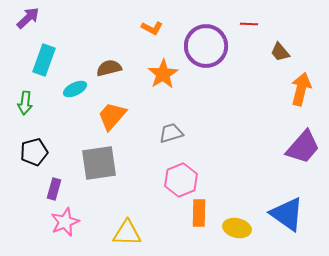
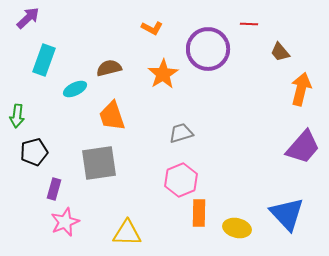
purple circle: moved 2 px right, 3 px down
green arrow: moved 8 px left, 13 px down
orange trapezoid: rotated 60 degrees counterclockwise
gray trapezoid: moved 10 px right
blue triangle: rotated 12 degrees clockwise
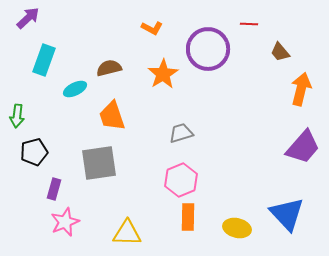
orange rectangle: moved 11 px left, 4 px down
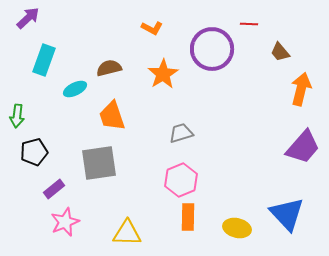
purple circle: moved 4 px right
purple rectangle: rotated 35 degrees clockwise
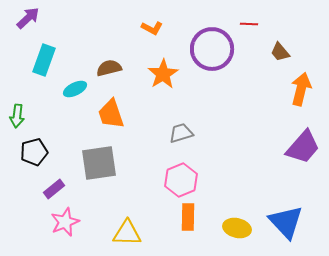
orange trapezoid: moved 1 px left, 2 px up
blue triangle: moved 1 px left, 8 px down
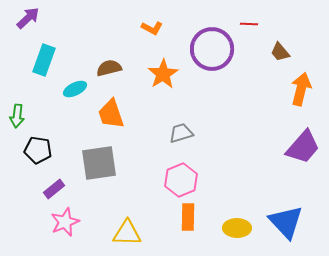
black pentagon: moved 4 px right, 2 px up; rotated 24 degrees clockwise
yellow ellipse: rotated 12 degrees counterclockwise
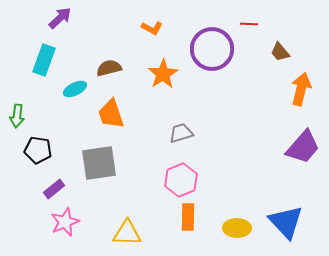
purple arrow: moved 32 px right
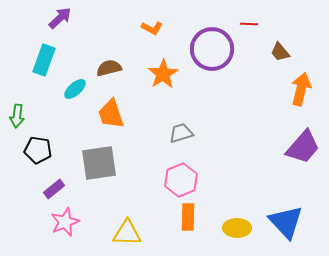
cyan ellipse: rotated 15 degrees counterclockwise
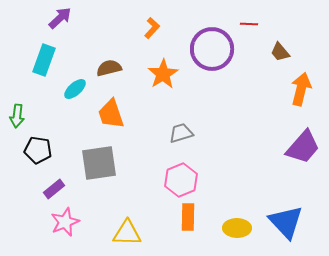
orange L-shape: rotated 75 degrees counterclockwise
